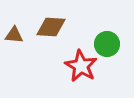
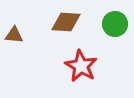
brown diamond: moved 15 px right, 5 px up
green circle: moved 8 px right, 20 px up
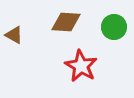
green circle: moved 1 px left, 3 px down
brown triangle: rotated 24 degrees clockwise
